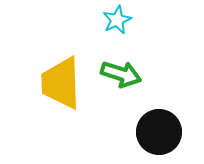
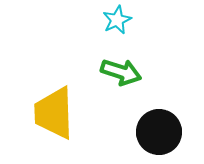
green arrow: moved 2 px up
yellow trapezoid: moved 7 px left, 30 px down
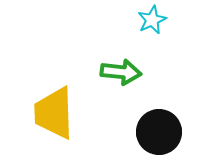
cyan star: moved 35 px right
green arrow: rotated 12 degrees counterclockwise
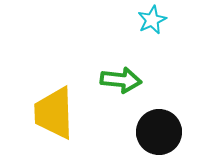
green arrow: moved 8 px down
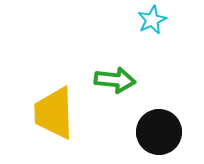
green arrow: moved 6 px left
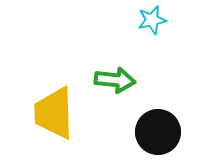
cyan star: rotated 12 degrees clockwise
black circle: moved 1 px left
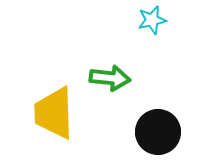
green arrow: moved 5 px left, 2 px up
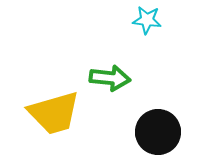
cyan star: moved 5 px left; rotated 20 degrees clockwise
yellow trapezoid: rotated 104 degrees counterclockwise
